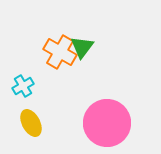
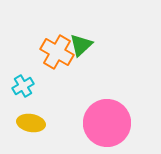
green triangle: moved 1 px left, 2 px up; rotated 10 degrees clockwise
orange cross: moved 3 px left
yellow ellipse: rotated 52 degrees counterclockwise
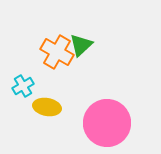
yellow ellipse: moved 16 px right, 16 px up
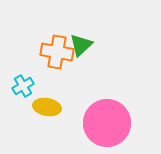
orange cross: rotated 20 degrees counterclockwise
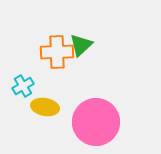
orange cross: rotated 12 degrees counterclockwise
yellow ellipse: moved 2 px left
pink circle: moved 11 px left, 1 px up
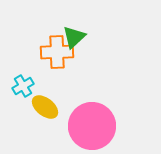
green triangle: moved 7 px left, 8 px up
yellow ellipse: rotated 28 degrees clockwise
pink circle: moved 4 px left, 4 px down
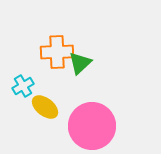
green triangle: moved 6 px right, 26 px down
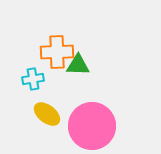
green triangle: moved 2 px left, 2 px down; rotated 45 degrees clockwise
cyan cross: moved 10 px right, 7 px up; rotated 20 degrees clockwise
yellow ellipse: moved 2 px right, 7 px down
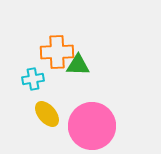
yellow ellipse: rotated 12 degrees clockwise
